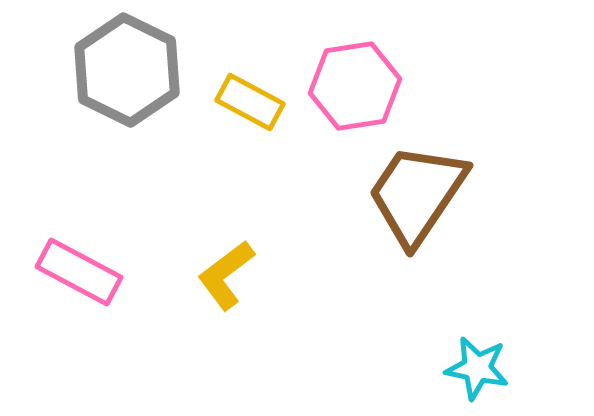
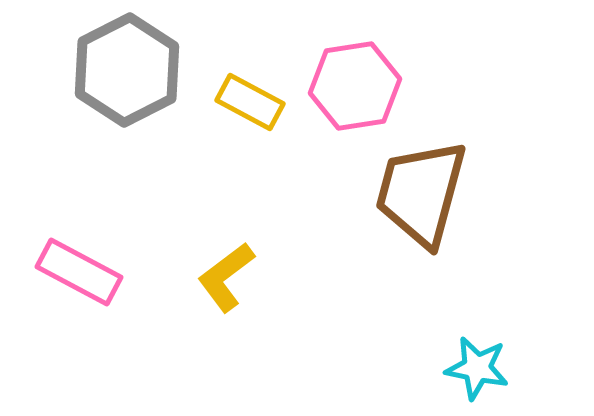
gray hexagon: rotated 7 degrees clockwise
brown trapezoid: moved 4 px right, 1 px up; rotated 19 degrees counterclockwise
yellow L-shape: moved 2 px down
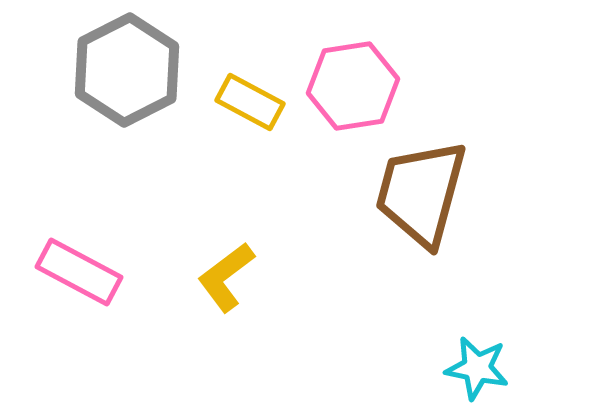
pink hexagon: moved 2 px left
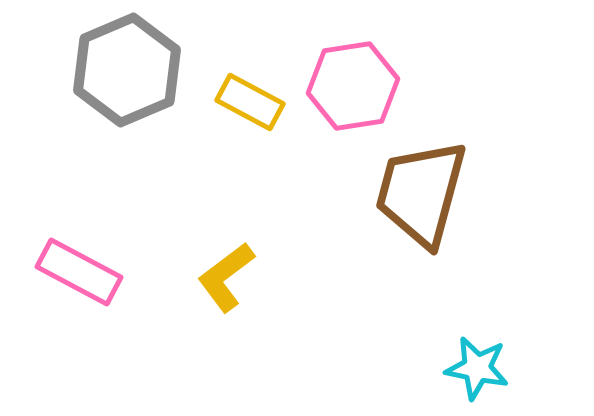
gray hexagon: rotated 4 degrees clockwise
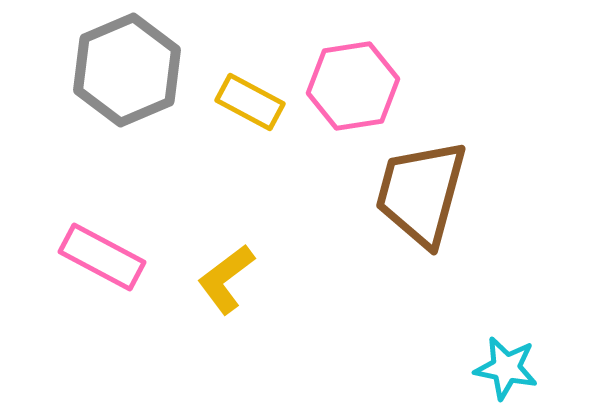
pink rectangle: moved 23 px right, 15 px up
yellow L-shape: moved 2 px down
cyan star: moved 29 px right
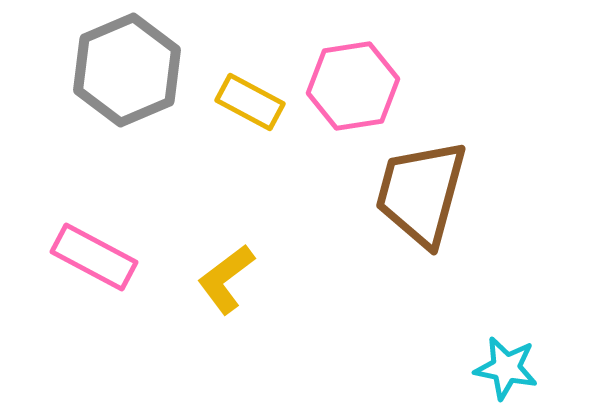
pink rectangle: moved 8 px left
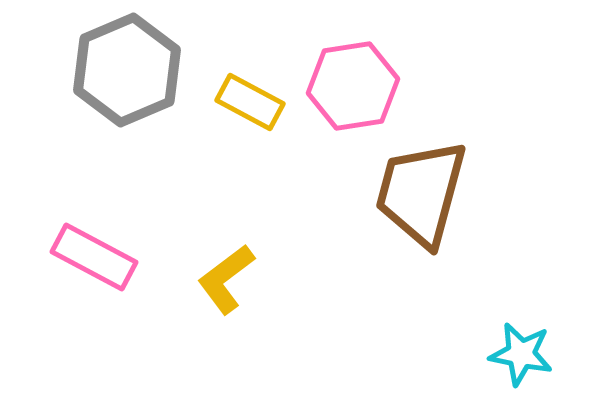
cyan star: moved 15 px right, 14 px up
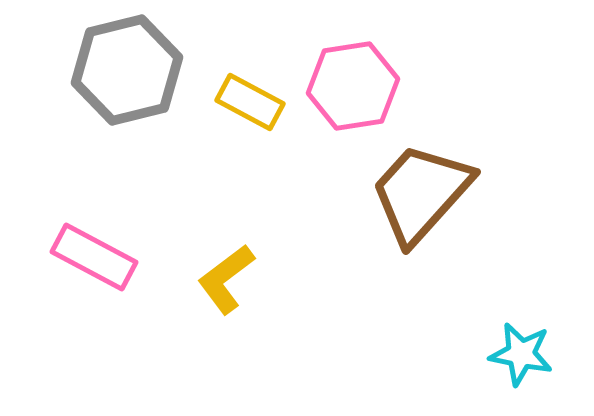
gray hexagon: rotated 9 degrees clockwise
brown trapezoid: rotated 27 degrees clockwise
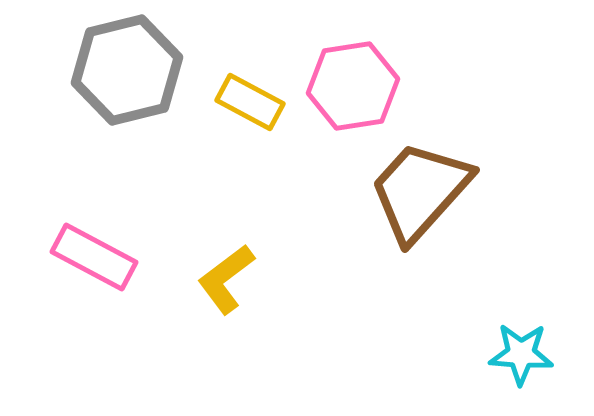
brown trapezoid: moved 1 px left, 2 px up
cyan star: rotated 8 degrees counterclockwise
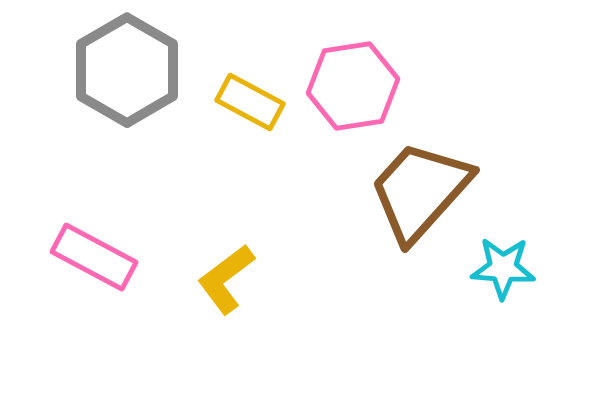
gray hexagon: rotated 16 degrees counterclockwise
cyan star: moved 18 px left, 86 px up
